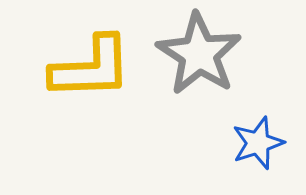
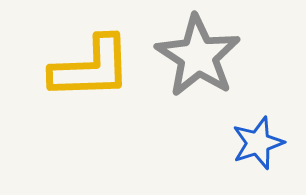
gray star: moved 1 px left, 2 px down
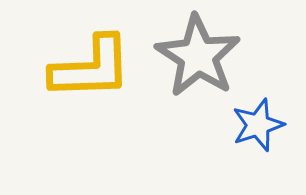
blue star: moved 18 px up
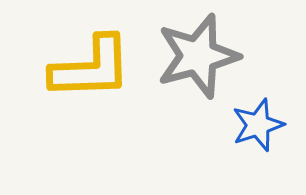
gray star: rotated 24 degrees clockwise
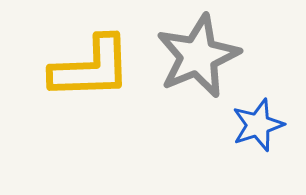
gray star: rotated 8 degrees counterclockwise
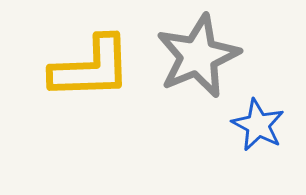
blue star: rotated 26 degrees counterclockwise
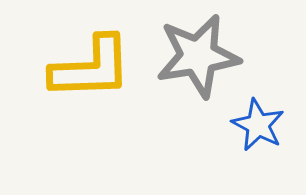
gray star: rotated 14 degrees clockwise
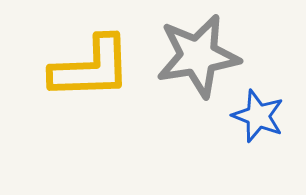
blue star: moved 9 px up; rotated 6 degrees counterclockwise
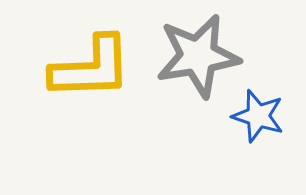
blue star: rotated 4 degrees counterclockwise
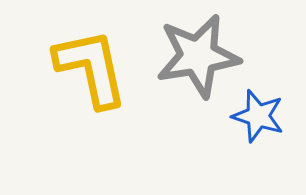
yellow L-shape: rotated 100 degrees counterclockwise
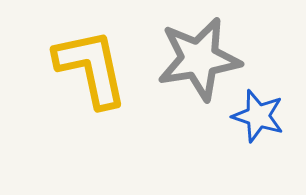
gray star: moved 1 px right, 3 px down
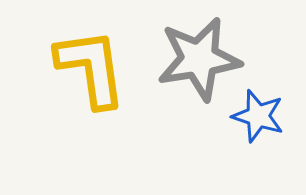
yellow L-shape: rotated 4 degrees clockwise
